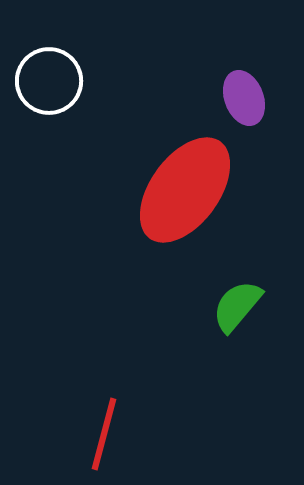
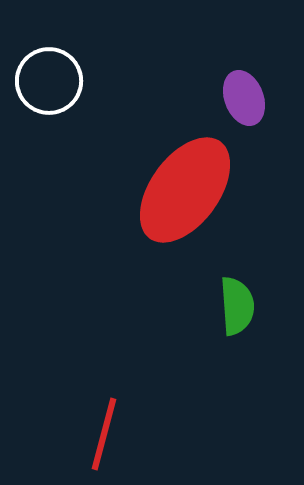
green semicircle: rotated 136 degrees clockwise
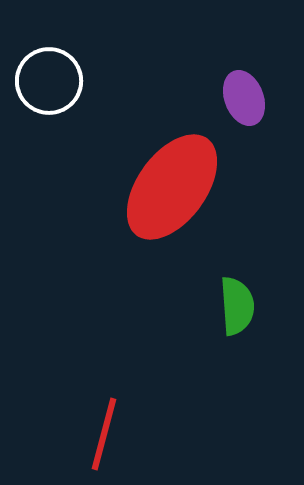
red ellipse: moved 13 px left, 3 px up
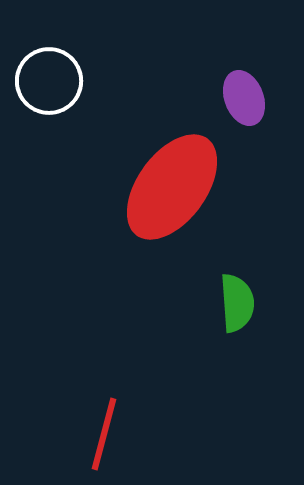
green semicircle: moved 3 px up
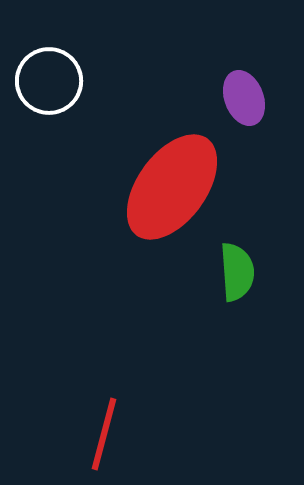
green semicircle: moved 31 px up
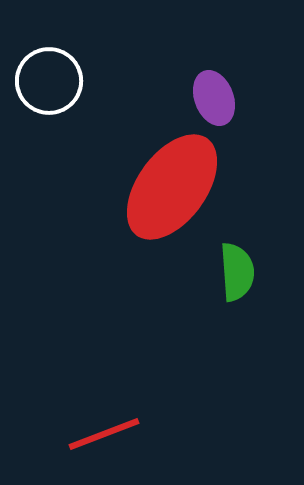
purple ellipse: moved 30 px left
red line: rotated 54 degrees clockwise
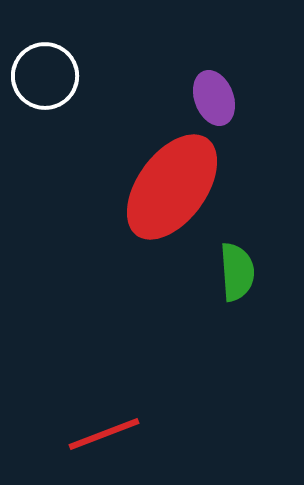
white circle: moved 4 px left, 5 px up
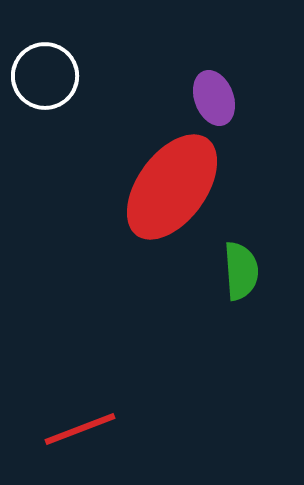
green semicircle: moved 4 px right, 1 px up
red line: moved 24 px left, 5 px up
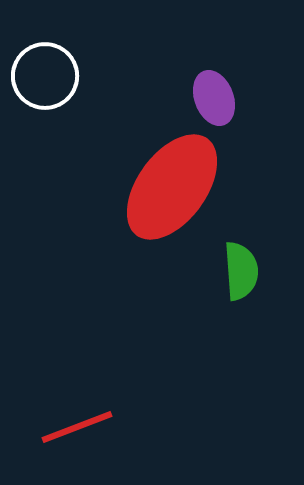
red line: moved 3 px left, 2 px up
